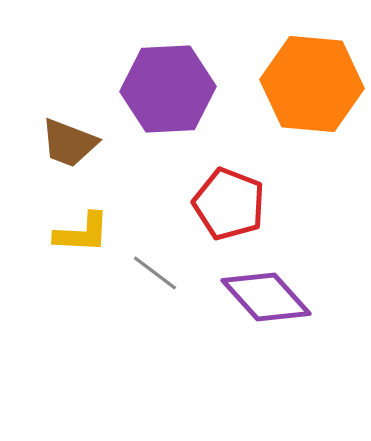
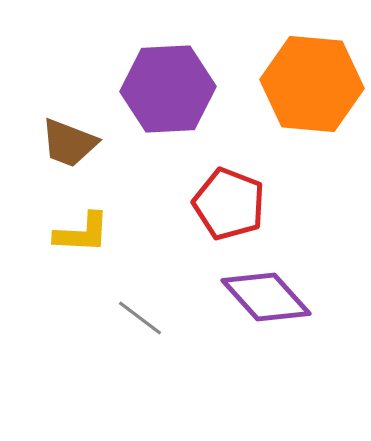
gray line: moved 15 px left, 45 px down
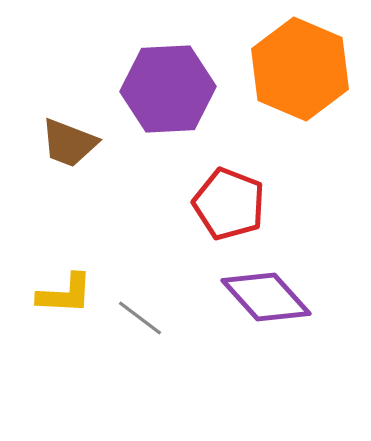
orange hexagon: moved 12 px left, 15 px up; rotated 18 degrees clockwise
yellow L-shape: moved 17 px left, 61 px down
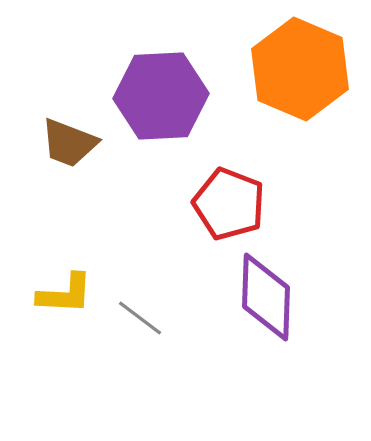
purple hexagon: moved 7 px left, 7 px down
purple diamond: rotated 44 degrees clockwise
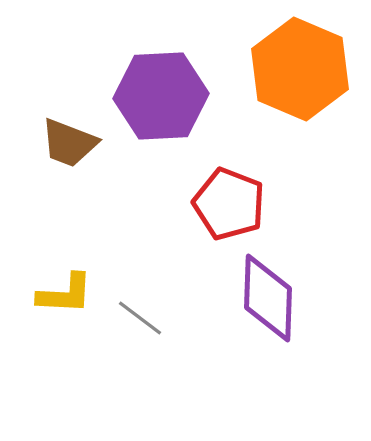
purple diamond: moved 2 px right, 1 px down
